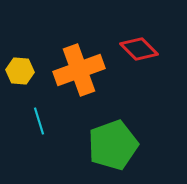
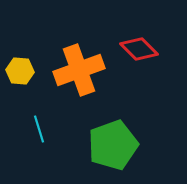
cyan line: moved 8 px down
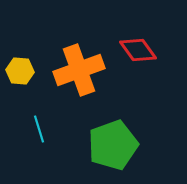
red diamond: moved 1 px left, 1 px down; rotated 9 degrees clockwise
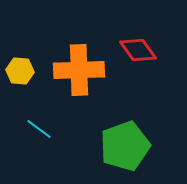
orange cross: rotated 18 degrees clockwise
cyan line: rotated 36 degrees counterclockwise
green pentagon: moved 12 px right, 1 px down
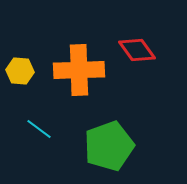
red diamond: moved 1 px left
green pentagon: moved 16 px left
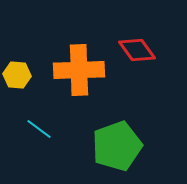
yellow hexagon: moved 3 px left, 4 px down
green pentagon: moved 8 px right
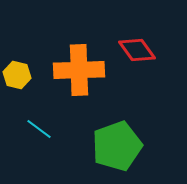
yellow hexagon: rotated 8 degrees clockwise
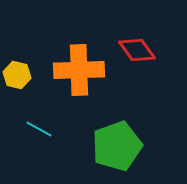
cyan line: rotated 8 degrees counterclockwise
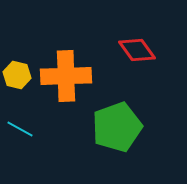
orange cross: moved 13 px left, 6 px down
cyan line: moved 19 px left
green pentagon: moved 19 px up
